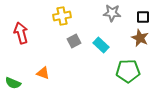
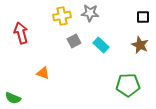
gray star: moved 22 px left
brown star: moved 7 px down
green pentagon: moved 14 px down
green semicircle: moved 15 px down
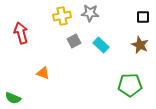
green pentagon: moved 2 px right
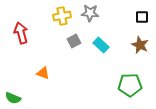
black square: moved 1 px left
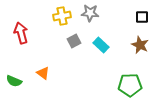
orange triangle: rotated 16 degrees clockwise
green semicircle: moved 1 px right, 17 px up
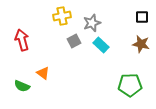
gray star: moved 2 px right, 10 px down; rotated 24 degrees counterclockwise
red arrow: moved 1 px right, 7 px down
brown star: moved 1 px right, 1 px up; rotated 12 degrees counterclockwise
green semicircle: moved 8 px right, 5 px down
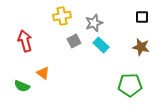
gray star: moved 2 px right
red arrow: moved 3 px right, 1 px down
brown star: moved 3 px down
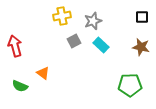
gray star: moved 1 px left, 2 px up
red arrow: moved 10 px left, 5 px down
green semicircle: moved 2 px left
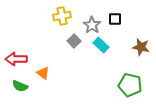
black square: moved 27 px left, 2 px down
gray star: moved 1 px left, 4 px down; rotated 18 degrees counterclockwise
gray square: rotated 16 degrees counterclockwise
red arrow: moved 1 px right, 13 px down; rotated 75 degrees counterclockwise
green pentagon: rotated 15 degrees clockwise
